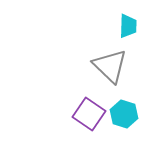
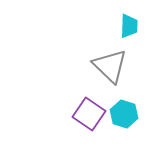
cyan trapezoid: moved 1 px right
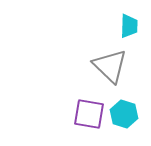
purple square: rotated 24 degrees counterclockwise
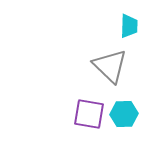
cyan hexagon: rotated 20 degrees counterclockwise
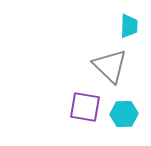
purple square: moved 4 px left, 7 px up
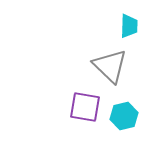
cyan hexagon: moved 2 px down; rotated 12 degrees counterclockwise
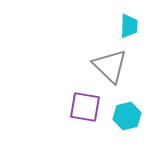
cyan hexagon: moved 3 px right
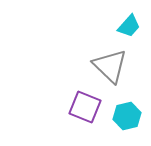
cyan trapezoid: rotated 40 degrees clockwise
purple square: rotated 12 degrees clockwise
